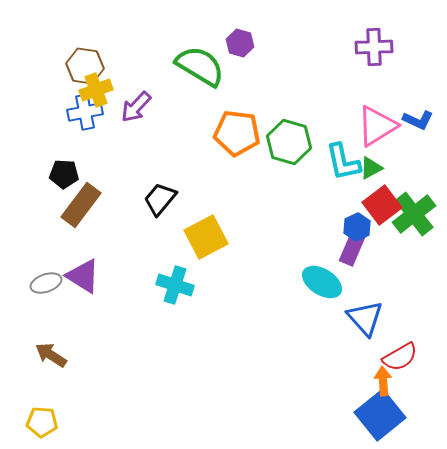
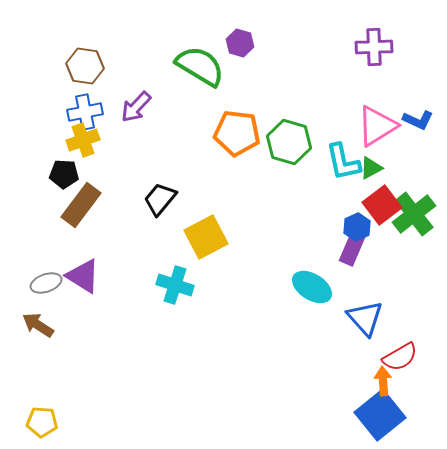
yellow cross: moved 13 px left, 50 px down
cyan ellipse: moved 10 px left, 5 px down
brown arrow: moved 13 px left, 30 px up
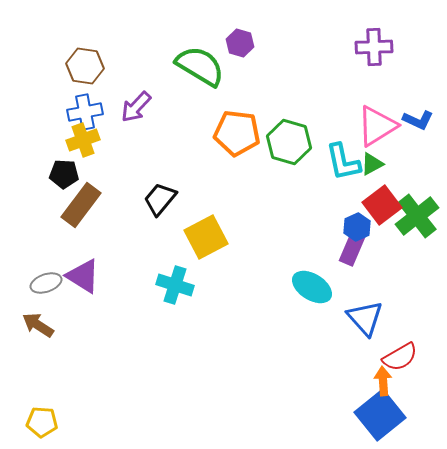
green triangle: moved 1 px right, 4 px up
green cross: moved 3 px right, 2 px down
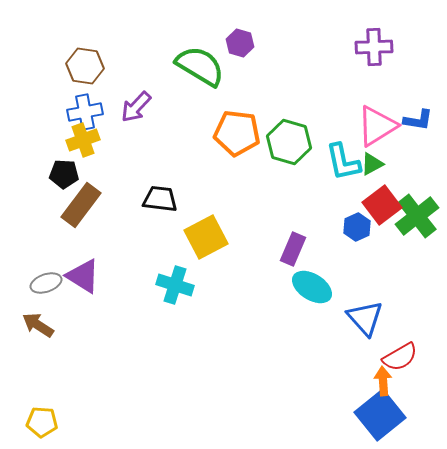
blue L-shape: rotated 16 degrees counterclockwise
black trapezoid: rotated 57 degrees clockwise
purple rectangle: moved 59 px left
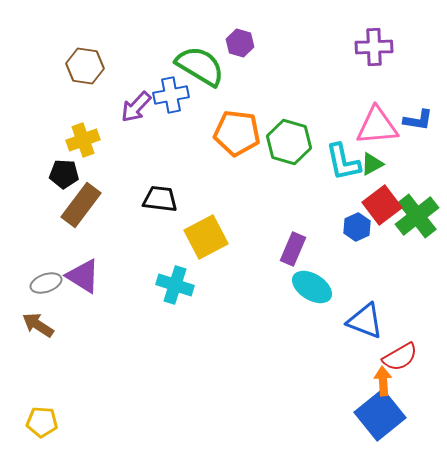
blue cross: moved 86 px right, 17 px up
pink triangle: rotated 27 degrees clockwise
blue triangle: moved 3 px down; rotated 27 degrees counterclockwise
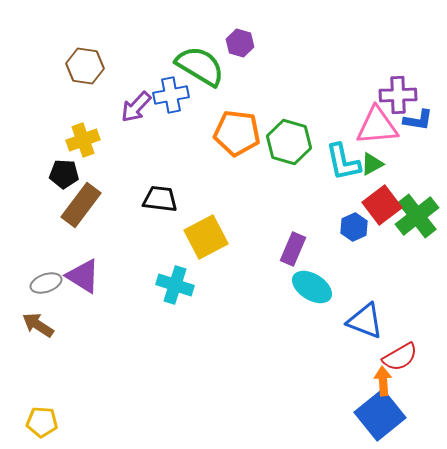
purple cross: moved 24 px right, 48 px down
blue hexagon: moved 3 px left
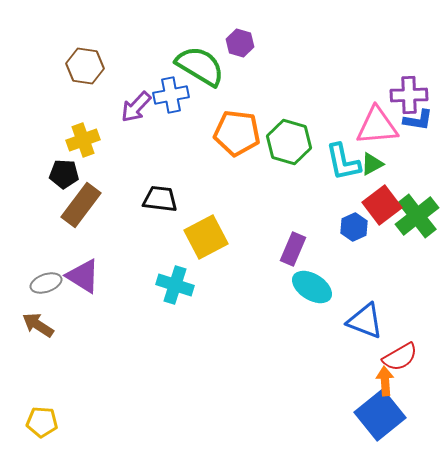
purple cross: moved 11 px right
orange arrow: moved 2 px right
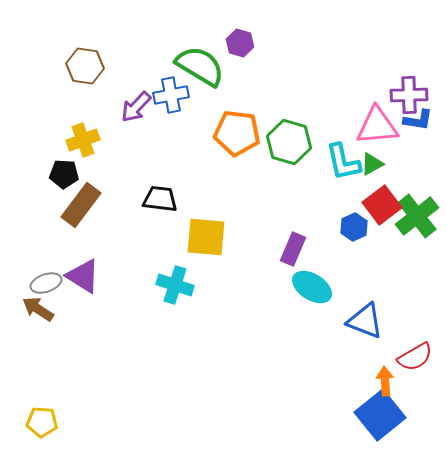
yellow square: rotated 33 degrees clockwise
brown arrow: moved 16 px up
red semicircle: moved 15 px right
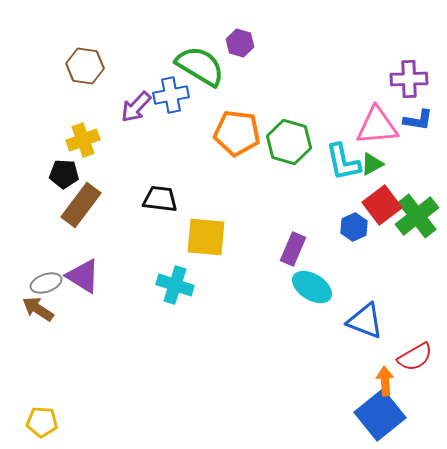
purple cross: moved 16 px up
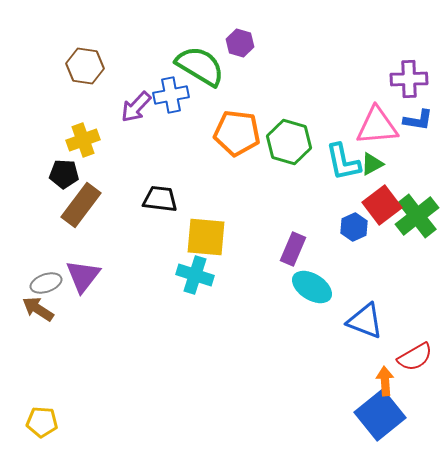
purple triangle: rotated 36 degrees clockwise
cyan cross: moved 20 px right, 10 px up
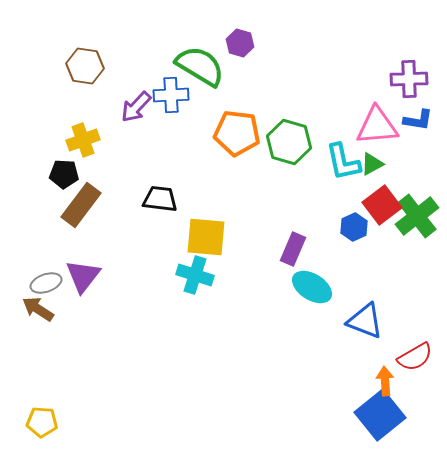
blue cross: rotated 8 degrees clockwise
